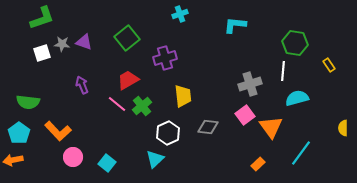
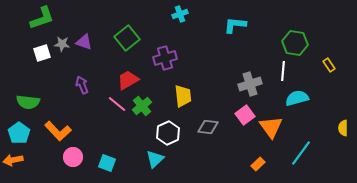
cyan square: rotated 18 degrees counterclockwise
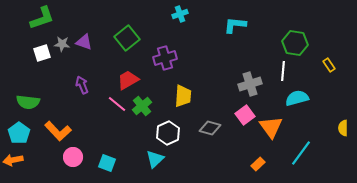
yellow trapezoid: rotated 10 degrees clockwise
gray diamond: moved 2 px right, 1 px down; rotated 10 degrees clockwise
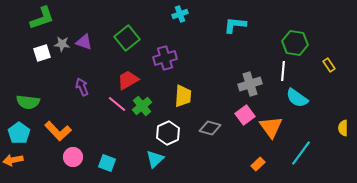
purple arrow: moved 2 px down
cyan semicircle: rotated 130 degrees counterclockwise
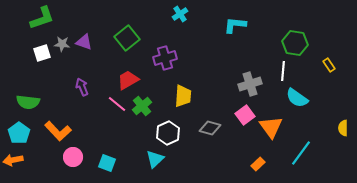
cyan cross: rotated 14 degrees counterclockwise
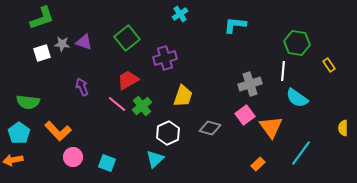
green hexagon: moved 2 px right
yellow trapezoid: rotated 15 degrees clockwise
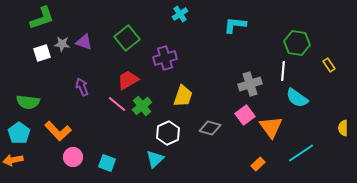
cyan line: rotated 20 degrees clockwise
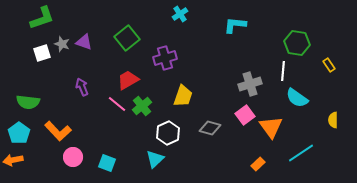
gray star: rotated 14 degrees clockwise
yellow semicircle: moved 10 px left, 8 px up
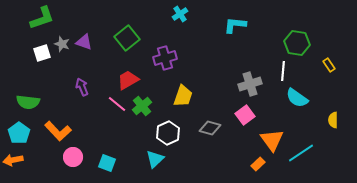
orange triangle: moved 1 px right, 13 px down
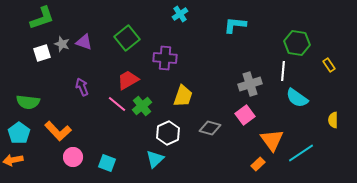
purple cross: rotated 20 degrees clockwise
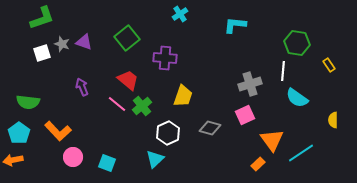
red trapezoid: rotated 70 degrees clockwise
pink square: rotated 12 degrees clockwise
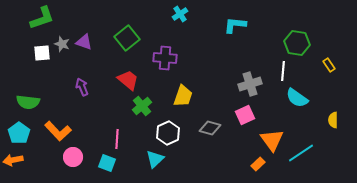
white square: rotated 12 degrees clockwise
pink line: moved 35 px down; rotated 54 degrees clockwise
